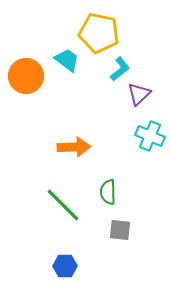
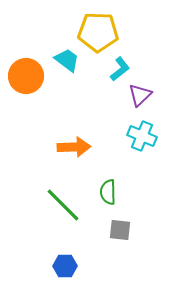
yellow pentagon: moved 1 px left, 1 px up; rotated 9 degrees counterclockwise
purple triangle: moved 1 px right, 1 px down
cyan cross: moved 8 px left
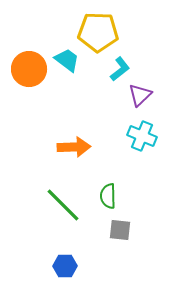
orange circle: moved 3 px right, 7 px up
green semicircle: moved 4 px down
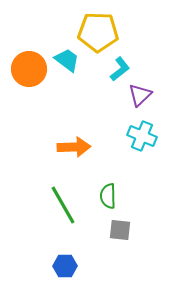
green line: rotated 15 degrees clockwise
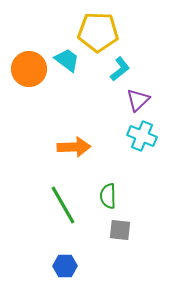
purple triangle: moved 2 px left, 5 px down
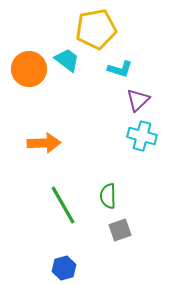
yellow pentagon: moved 2 px left, 3 px up; rotated 12 degrees counterclockwise
cyan L-shape: rotated 55 degrees clockwise
cyan cross: rotated 8 degrees counterclockwise
orange arrow: moved 30 px left, 4 px up
gray square: rotated 25 degrees counterclockwise
blue hexagon: moved 1 px left, 2 px down; rotated 15 degrees counterclockwise
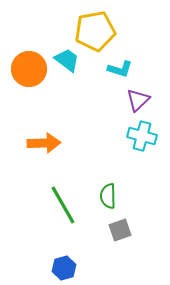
yellow pentagon: moved 1 px left, 2 px down
